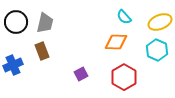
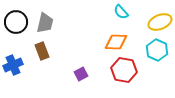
cyan semicircle: moved 3 px left, 5 px up
red hexagon: moved 7 px up; rotated 20 degrees counterclockwise
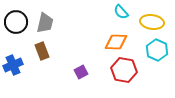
yellow ellipse: moved 8 px left; rotated 30 degrees clockwise
purple square: moved 2 px up
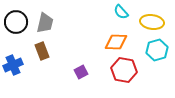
cyan hexagon: rotated 20 degrees clockwise
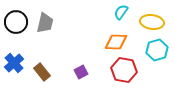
cyan semicircle: rotated 77 degrees clockwise
brown rectangle: moved 21 px down; rotated 18 degrees counterclockwise
blue cross: moved 1 px right, 2 px up; rotated 18 degrees counterclockwise
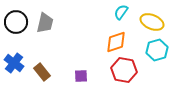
yellow ellipse: rotated 15 degrees clockwise
orange diamond: rotated 20 degrees counterclockwise
blue cross: rotated 12 degrees counterclockwise
purple square: moved 4 px down; rotated 24 degrees clockwise
